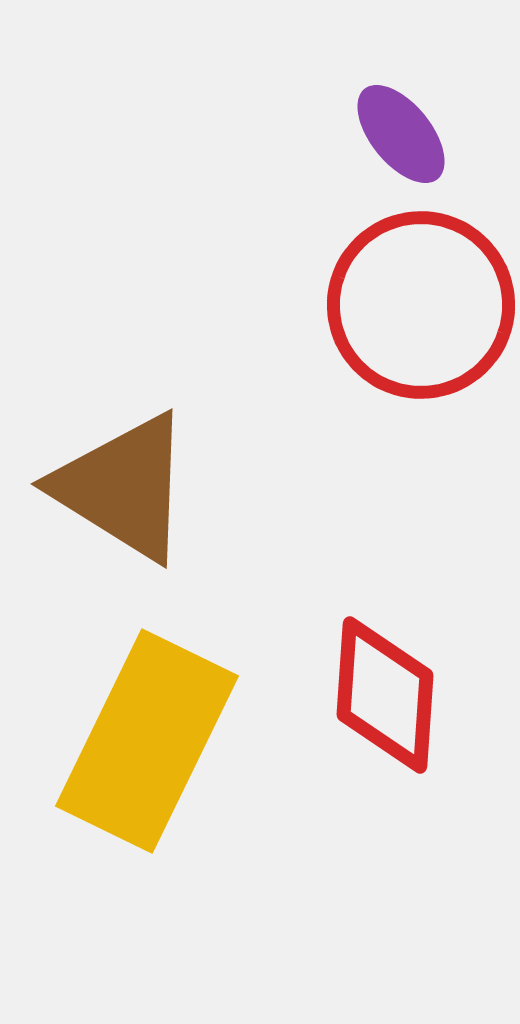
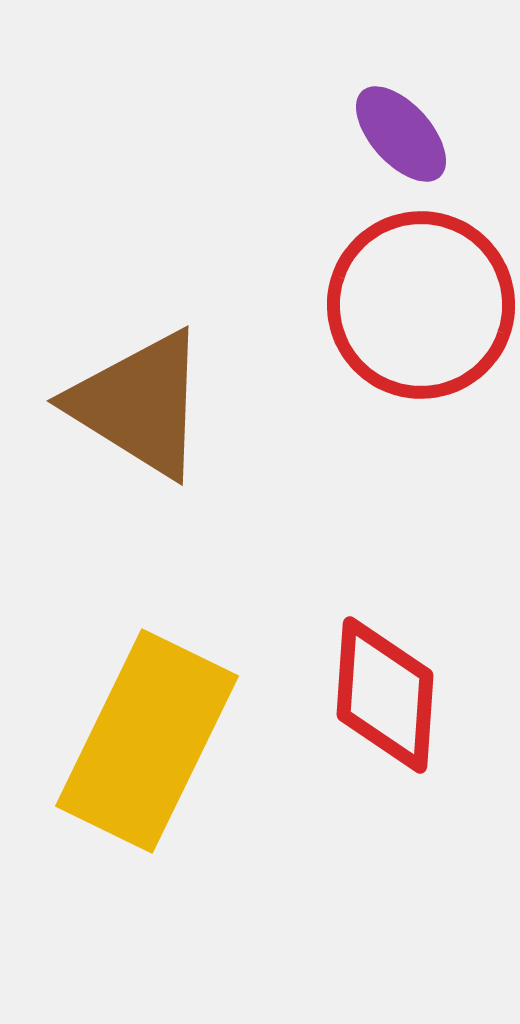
purple ellipse: rotated 3 degrees counterclockwise
brown triangle: moved 16 px right, 83 px up
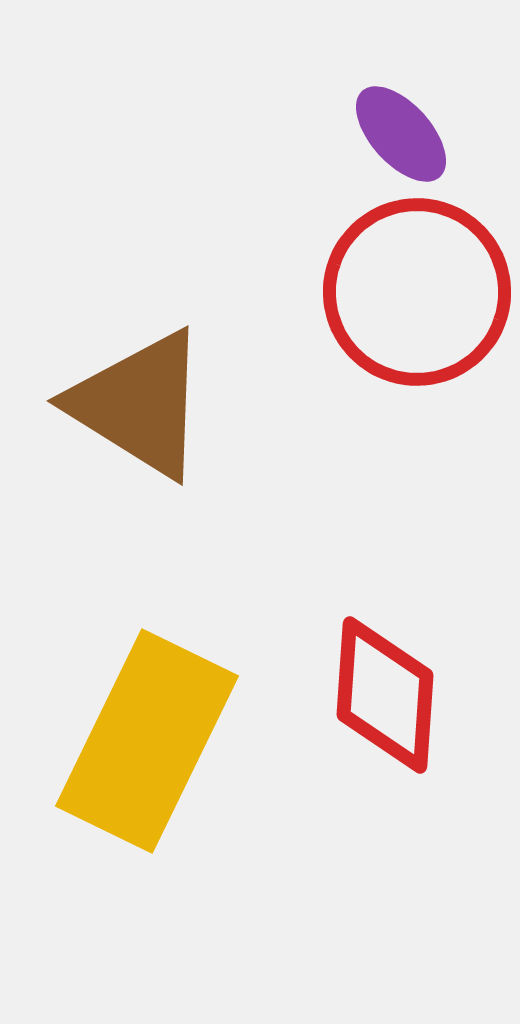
red circle: moved 4 px left, 13 px up
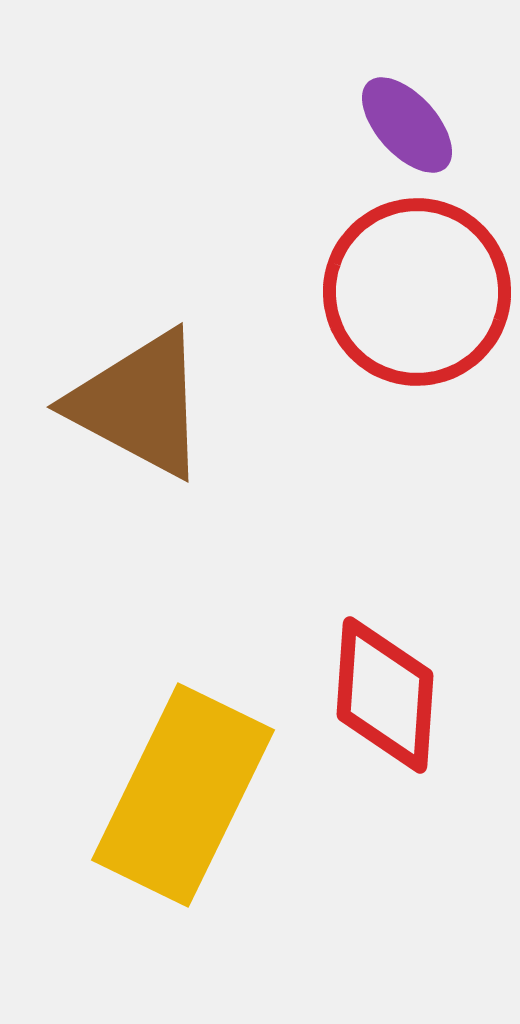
purple ellipse: moved 6 px right, 9 px up
brown triangle: rotated 4 degrees counterclockwise
yellow rectangle: moved 36 px right, 54 px down
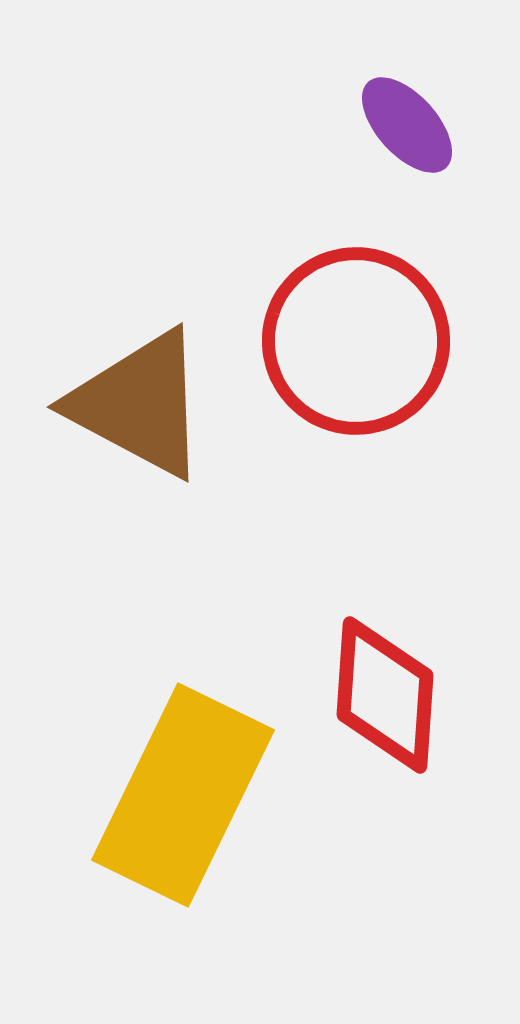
red circle: moved 61 px left, 49 px down
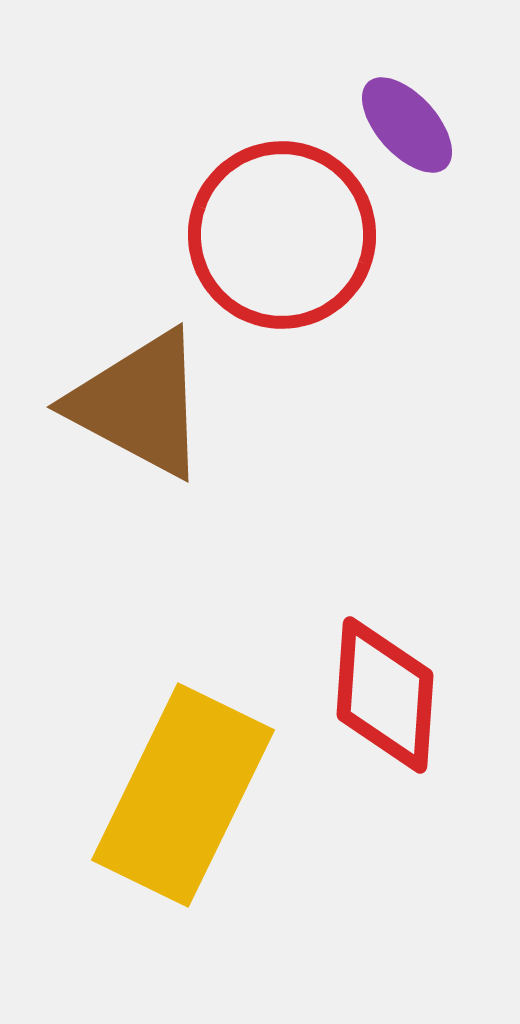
red circle: moved 74 px left, 106 px up
